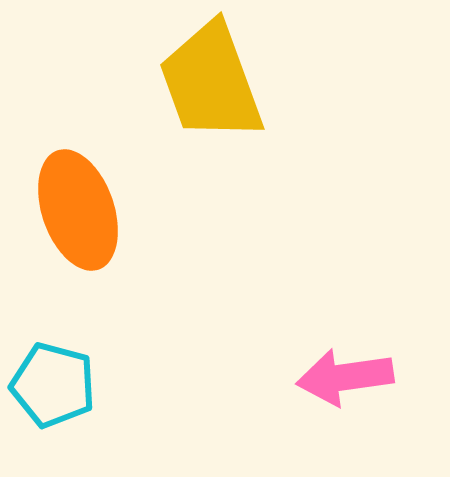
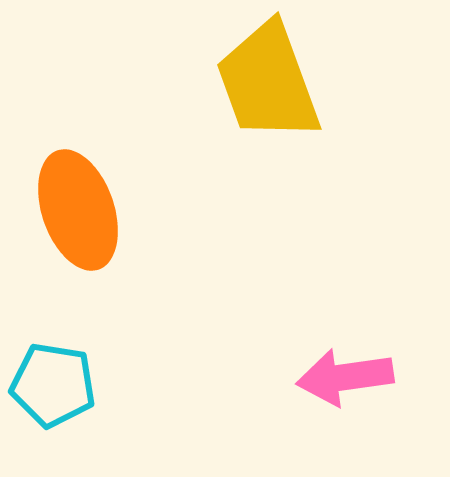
yellow trapezoid: moved 57 px right
cyan pentagon: rotated 6 degrees counterclockwise
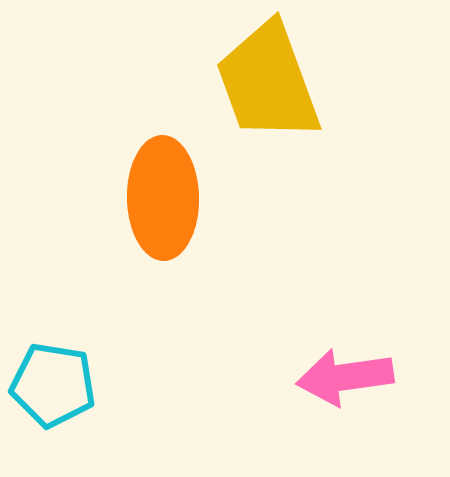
orange ellipse: moved 85 px right, 12 px up; rotated 18 degrees clockwise
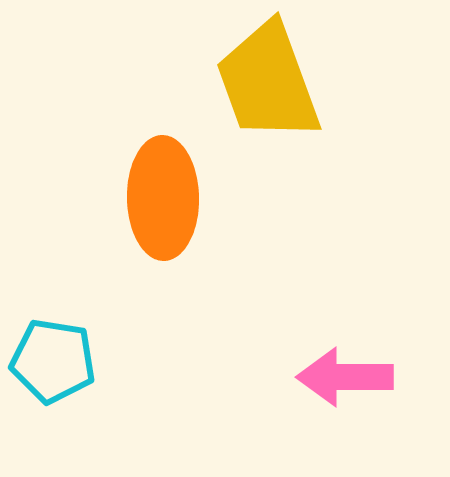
pink arrow: rotated 8 degrees clockwise
cyan pentagon: moved 24 px up
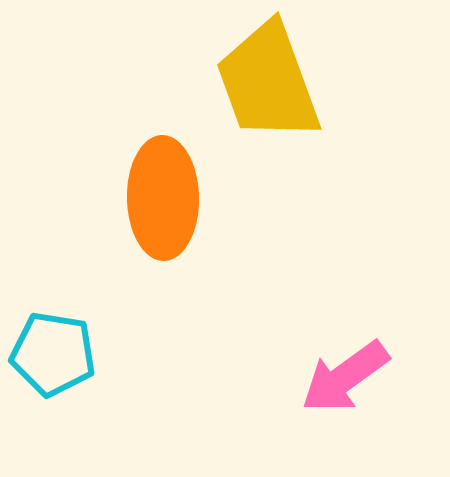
cyan pentagon: moved 7 px up
pink arrow: rotated 36 degrees counterclockwise
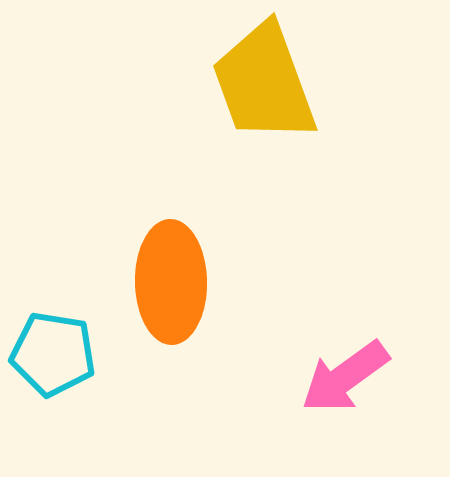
yellow trapezoid: moved 4 px left, 1 px down
orange ellipse: moved 8 px right, 84 px down
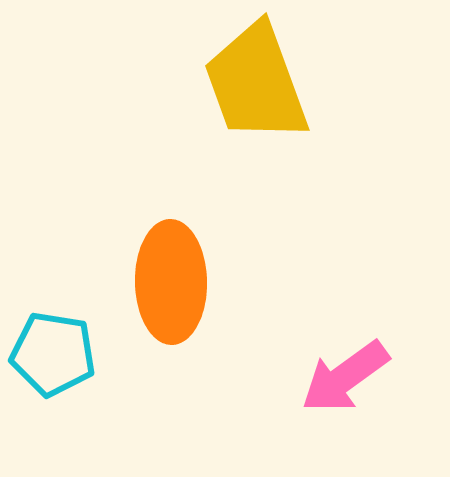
yellow trapezoid: moved 8 px left
